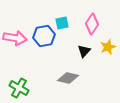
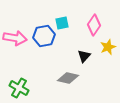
pink diamond: moved 2 px right, 1 px down
black triangle: moved 5 px down
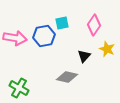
yellow star: moved 1 px left, 2 px down; rotated 28 degrees counterclockwise
gray diamond: moved 1 px left, 1 px up
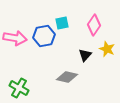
black triangle: moved 1 px right, 1 px up
